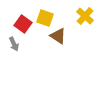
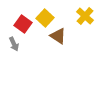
yellow square: rotated 24 degrees clockwise
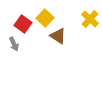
yellow cross: moved 5 px right, 3 px down
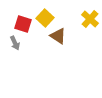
red square: rotated 18 degrees counterclockwise
gray arrow: moved 1 px right, 1 px up
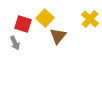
brown triangle: rotated 36 degrees clockwise
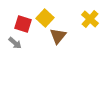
gray arrow: rotated 24 degrees counterclockwise
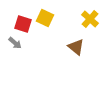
yellow square: rotated 18 degrees counterclockwise
brown triangle: moved 18 px right, 11 px down; rotated 30 degrees counterclockwise
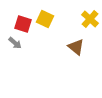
yellow square: moved 1 px down
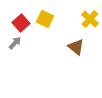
red square: moved 2 px left, 1 px up; rotated 30 degrees clockwise
gray arrow: rotated 88 degrees counterclockwise
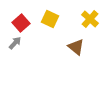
yellow square: moved 5 px right
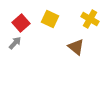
yellow cross: rotated 12 degrees counterclockwise
